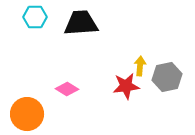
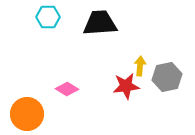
cyan hexagon: moved 13 px right
black trapezoid: moved 19 px right
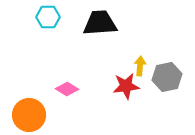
orange circle: moved 2 px right, 1 px down
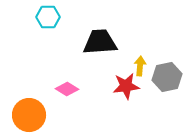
black trapezoid: moved 19 px down
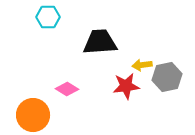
yellow arrow: moved 2 px right, 1 px up; rotated 102 degrees counterclockwise
orange circle: moved 4 px right
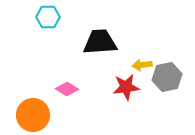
red star: moved 1 px down
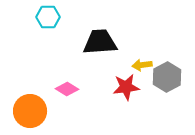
gray hexagon: rotated 16 degrees counterclockwise
orange circle: moved 3 px left, 4 px up
